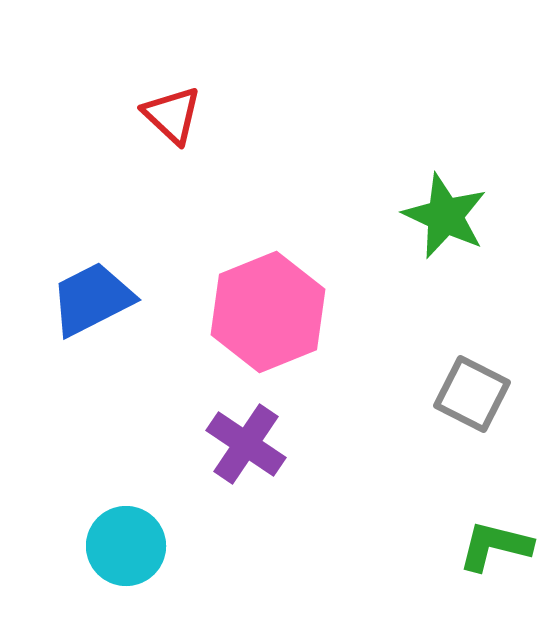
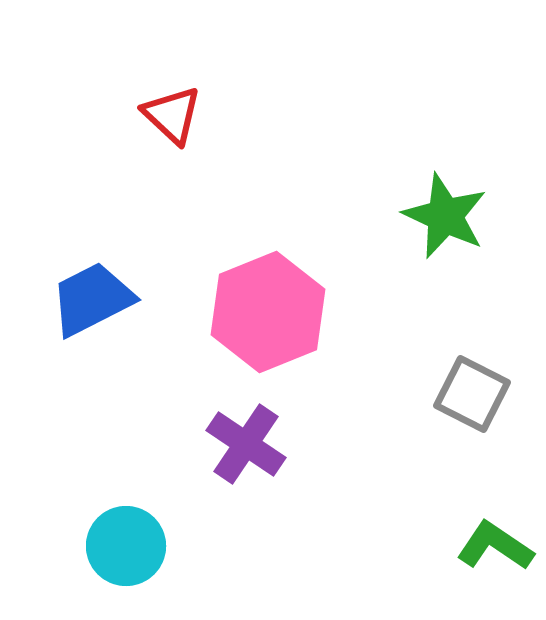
green L-shape: rotated 20 degrees clockwise
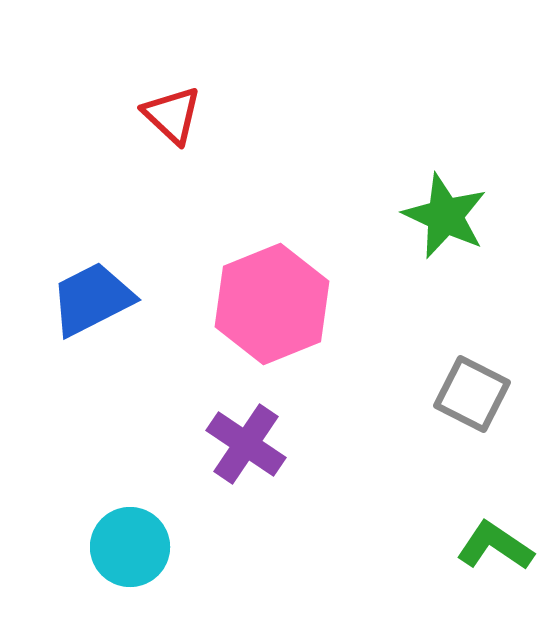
pink hexagon: moved 4 px right, 8 px up
cyan circle: moved 4 px right, 1 px down
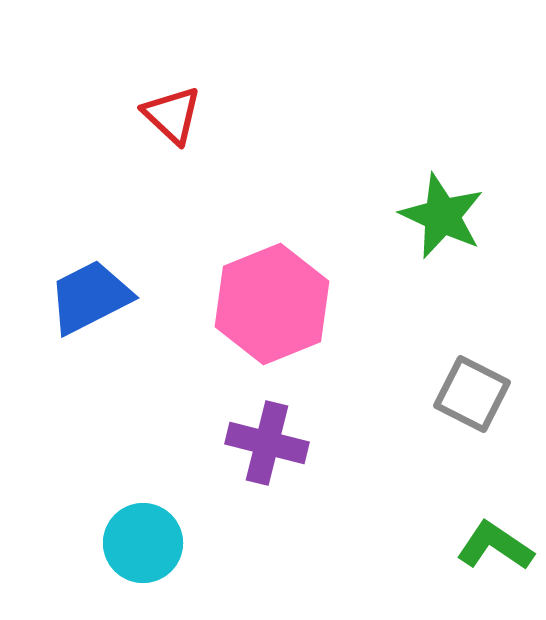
green star: moved 3 px left
blue trapezoid: moved 2 px left, 2 px up
purple cross: moved 21 px right, 1 px up; rotated 20 degrees counterclockwise
cyan circle: moved 13 px right, 4 px up
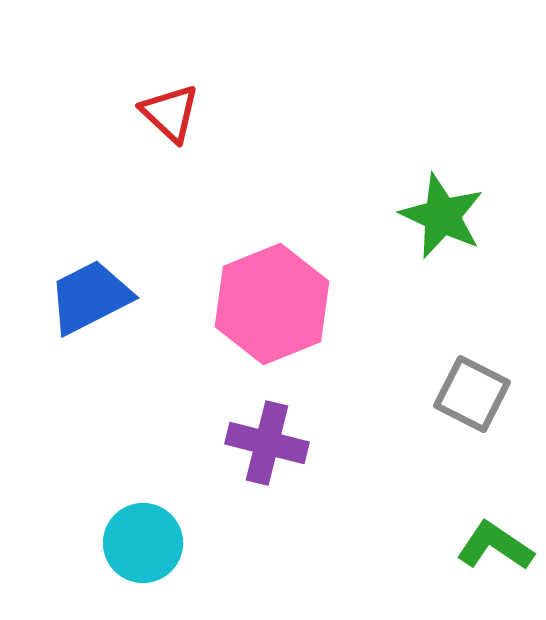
red triangle: moved 2 px left, 2 px up
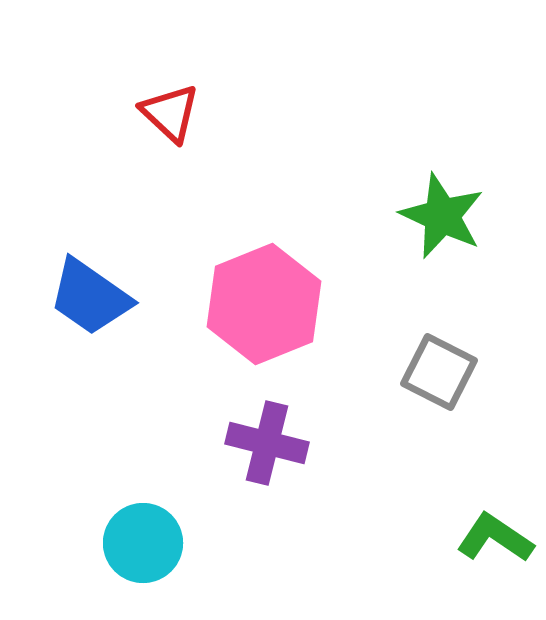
blue trapezoid: rotated 118 degrees counterclockwise
pink hexagon: moved 8 px left
gray square: moved 33 px left, 22 px up
green L-shape: moved 8 px up
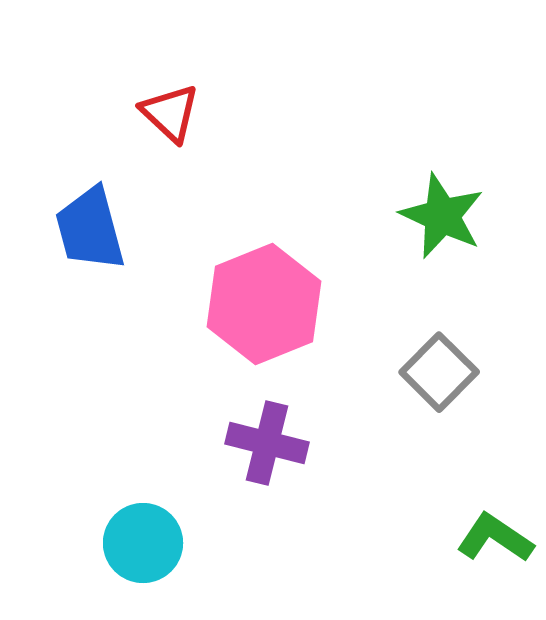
blue trapezoid: moved 68 px up; rotated 40 degrees clockwise
gray square: rotated 18 degrees clockwise
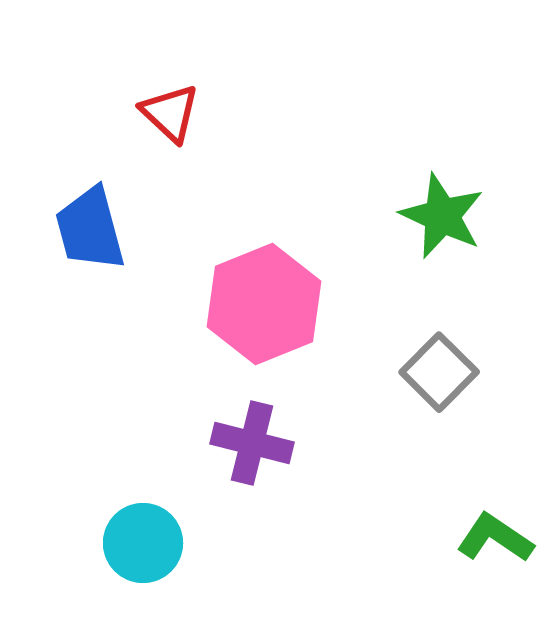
purple cross: moved 15 px left
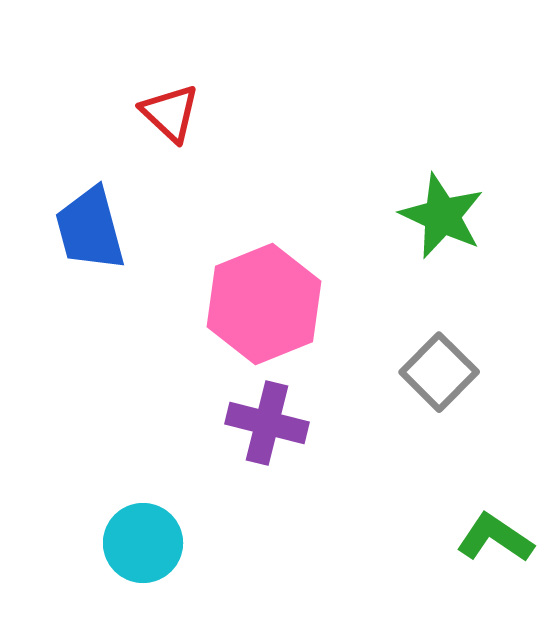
purple cross: moved 15 px right, 20 px up
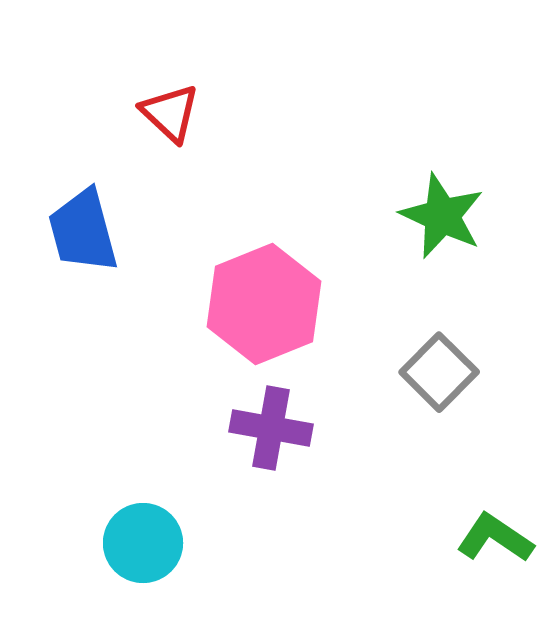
blue trapezoid: moved 7 px left, 2 px down
purple cross: moved 4 px right, 5 px down; rotated 4 degrees counterclockwise
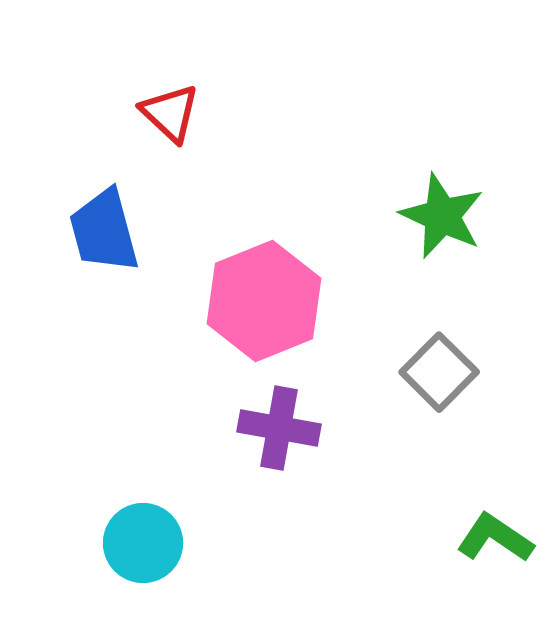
blue trapezoid: moved 21 px right
pink hexagon: moved 3 px up
purple cross: moved 8 px right
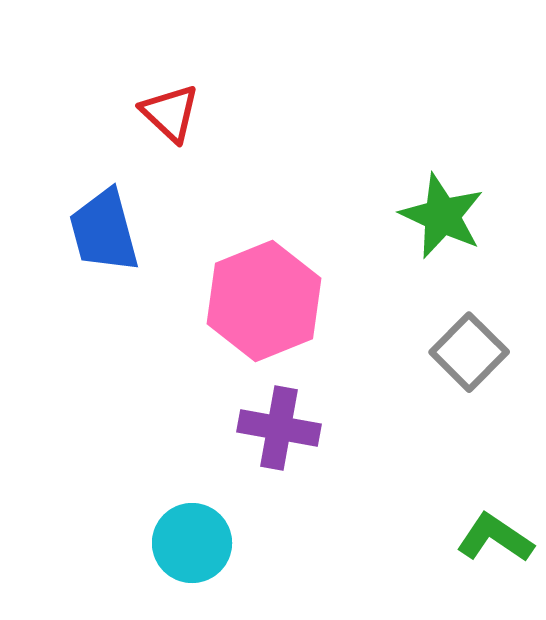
gray square: moved 30 px right, 20 px up
cyan circle: moved 49 px right
